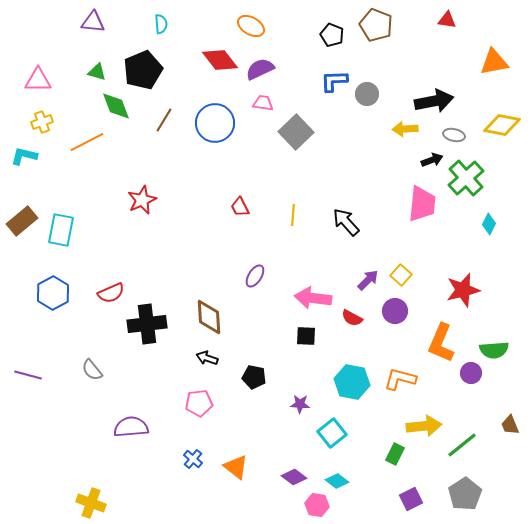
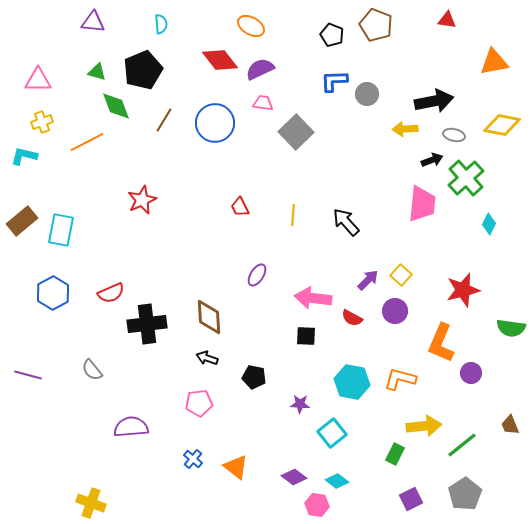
purple ellipse at (255, 276): moved 2 px right, 1 px up
green semicircle at (494, 350): moved 17 px right, 22 px up; rotated 12 degrees clockwise
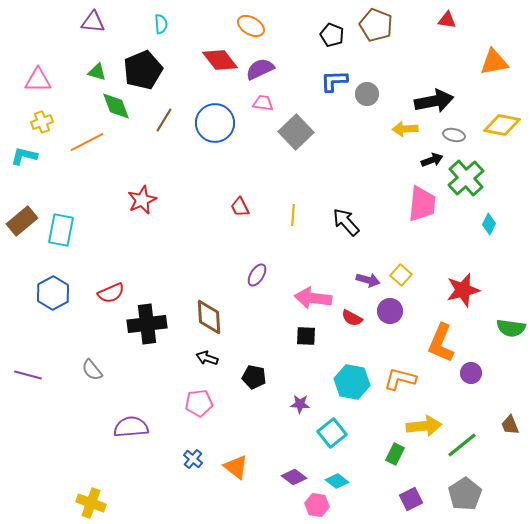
purple arrow at (368, 280): rotated 60 degrees clockwise
purple circle at (395, 311): moved 5 px left
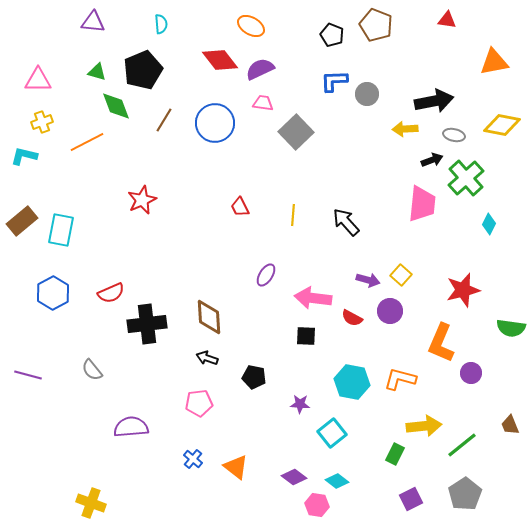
purple ellipse at (257, 275): moved 9 px right
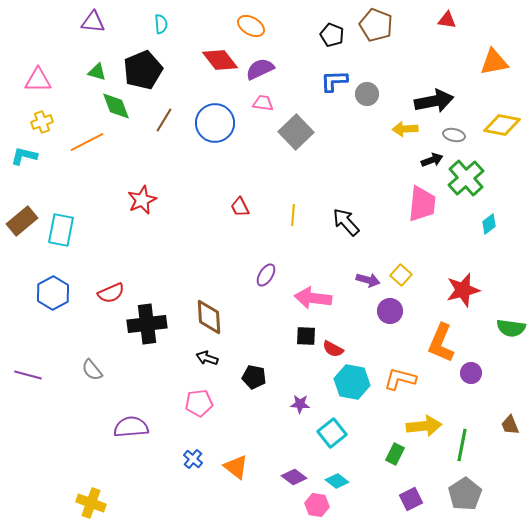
cyan diamond at (489, 224): rotated 25 degrees clockwise
red semicircle at (352, 318): moved 19 px left, 31 px down
green line at (462, 445): rotated 40 degrees counterclockwise
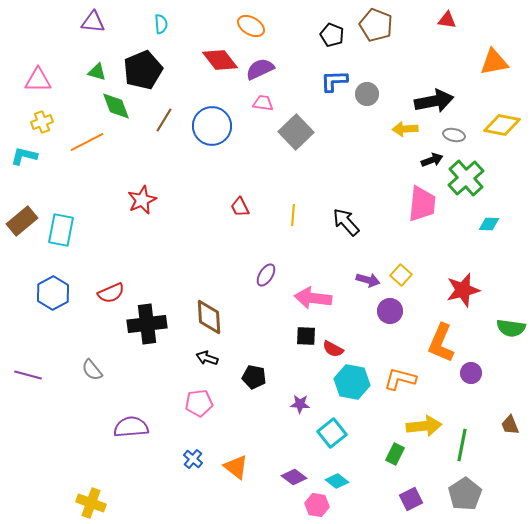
blue circle at (215, 123): moved 3 px left, 3 px down
cyan diamond at (489, 224): rotated 40 degrees clockwise
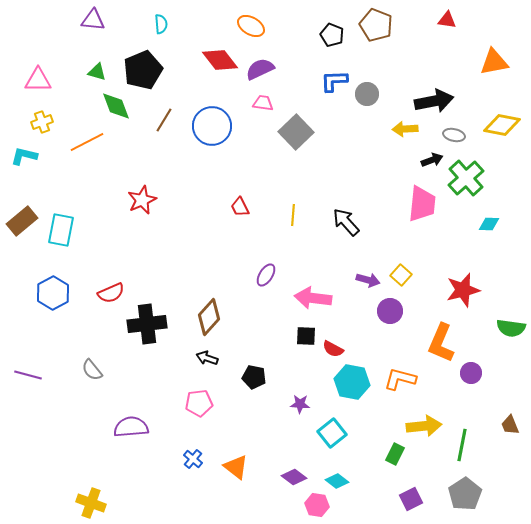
purple triangle at (93, 22): moved 2 px up
brown diamond at (209, 317): rotated 45 degrees clockwise
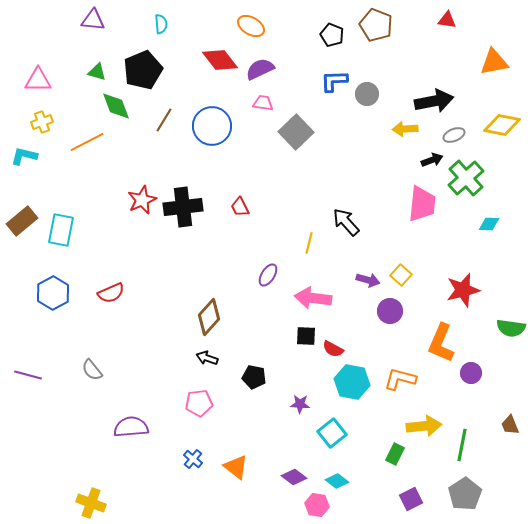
gray ellipse at (454, 135): rotated 35 degrees counterclockwise
yellow line at (293, 215): moved 16 px right, 28 px down; rotated 10 degrees clockwise
purple ellipse at (266, 275): moved 2 px right
black cross at (147, 324): moved 36 px right, 117 px up
